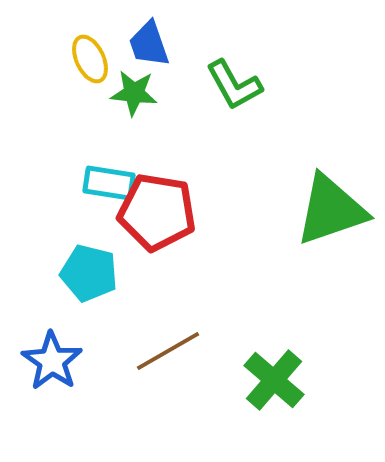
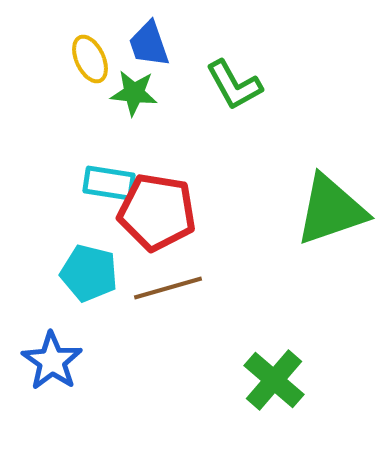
brown line: moved 63 px up; rotated 14 degrees clockwise
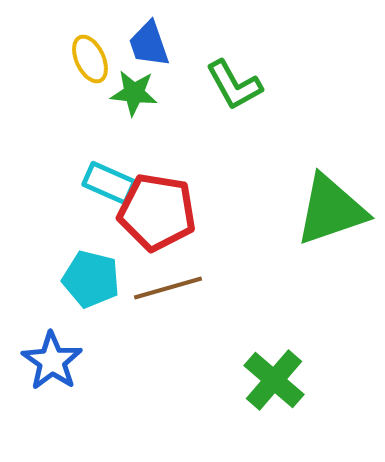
cyan rectangle: rotated 15 degrees clockwise
cyan pentagon: moved 2 px right, 6 px down
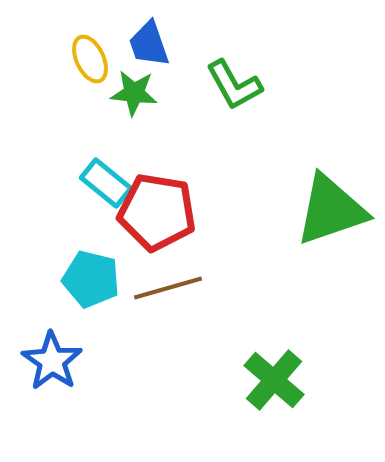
cyan rectangle: moved 3 px left; rotated 15 degrees clockwise
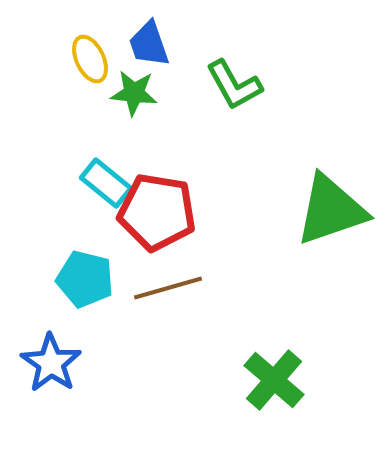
cyan pentagon: moved 6 px left
blue star: moved 1 px left, 2 px down
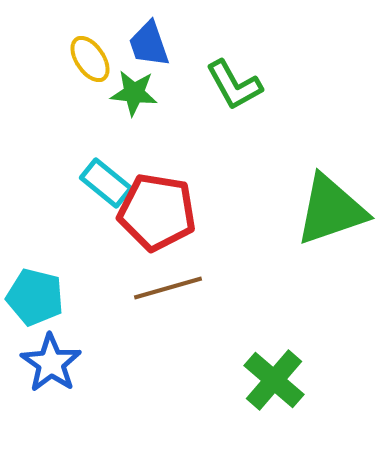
yellow ellipse: rotated 9 degrees counterclockwise
cyan pentagon: moved 50 px left, 18 px down
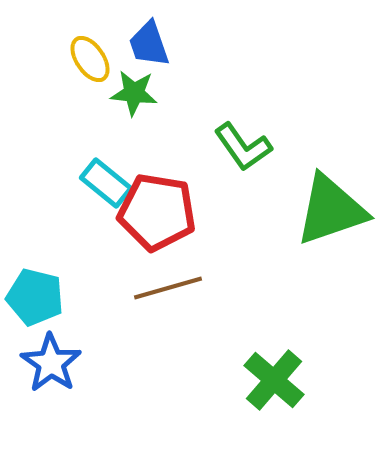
green L-shape: moved 9 px right, 62 px down; rotated 6 degrees counterclockwise
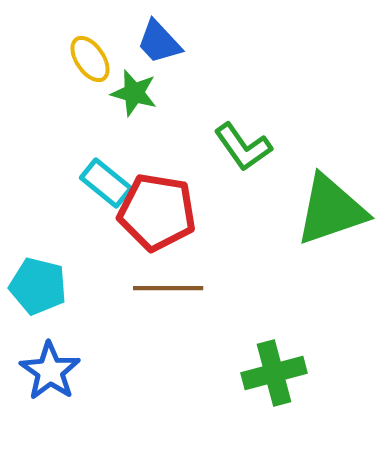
blue trapezoid: moved 10 px right, 2 px up; rotated 24 degrees counterclockwise
green star: rotated 9 degrees clockwise
brown line: rotated 16 degrees clockwise
cyan pentagon: moved 3 px right, 11 px up
blue star: moved 1 px left, 8 px down
green cross: moved 7 px up; rotated 34 degrees clockwise
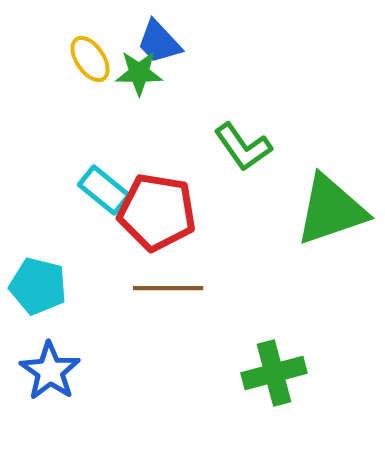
green star: moved 5 px right, 20 px up; rotated 15 degrees counterclockwise
cyan rectangle: moved 2 px left, 7 px down
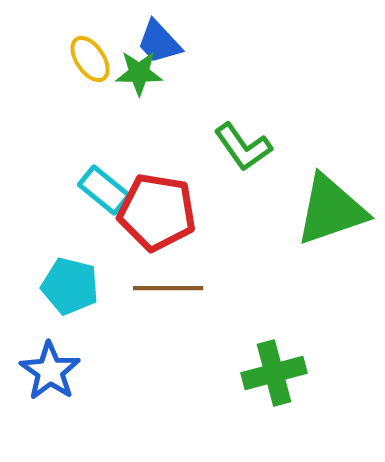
cyan pentagon: moved 32 px right
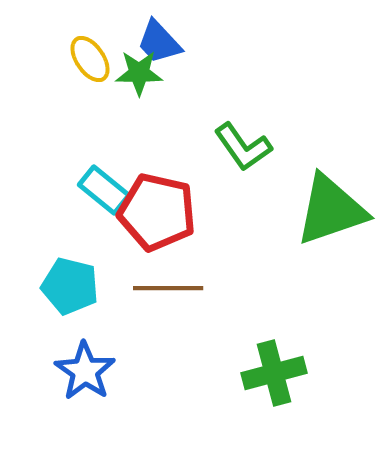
red pentagon: rotated 4 degrees clockwise
blue star: moved 35 px right
